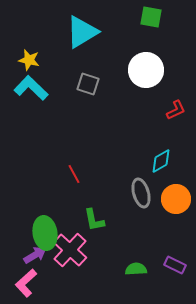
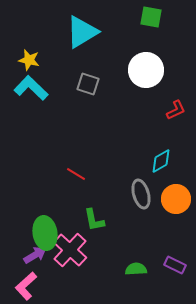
red line: moved 2 px right; rotated 30 degrees counterclockwise
gray ellipse: moved 1 px down
pink L-shape: moved 3 px down
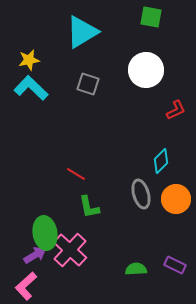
yellow star: rotated 25 degrees counterclockwise
cyan diamond: rotated 15 degrees counterclockwise
green L-shape: moved 5 px left, 13 px up
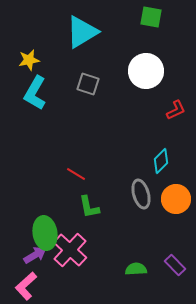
white circle: moved 1 px down
cyan L-shape: moved 4 px right, 5 px down; rotated 104 degrees counterclockwise
purple rectangle: rotated 20 degrees clockwise
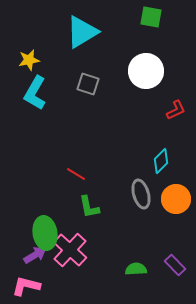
pink L-shape: rotated 56 degrees clockwise
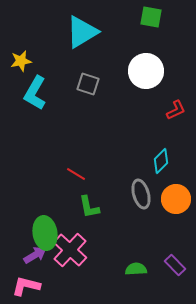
yellow star: moved 8 px left, 1 px down
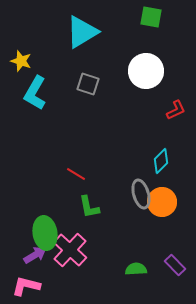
yellow star: rotated 30 degrees clockwise
orange circle: moved 14 px left, 3 px down
